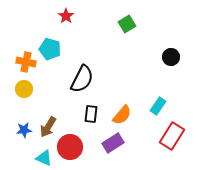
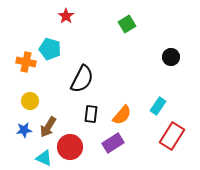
yellow circle: moved 6 px right, 12 px down
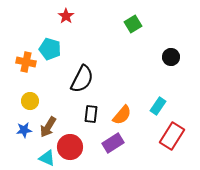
green square: moved 6 px right
cyan triangle: moved 3 px right
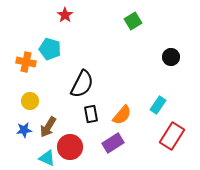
red star: moved 1 px left, 1 px up
green square: moved 3 px up
black semicircle: moved 5 px down
cyan rectangle: moved 1 px up
black rectangle: rotated 18 degrees counterclockwise
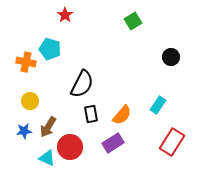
blue star: moved 1 px down
red rectangle: moved 6 px down
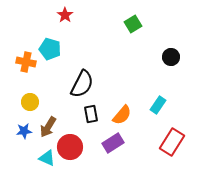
green square: moved 3 px down
yellow circle: moved 1 px down
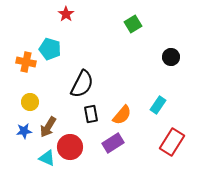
red star: moved 1 px right, 1 px up
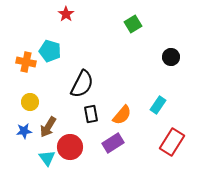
cyan pentagon: moved 2 px down
cyan triangle: rotated 30 degrees clockwise
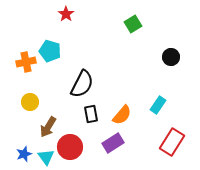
orange cross: rotated 24 degrees counterclockwise
blue star: moved 23 px down; rotated 14 degrees counterclockwise
cyan triangle: moved 1 px left, 1 px up
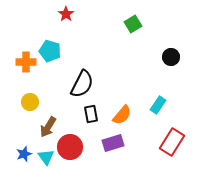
orange cross: rotated 12 degrees clockwise
purple rectangle: rotated 15 degrees clockwise
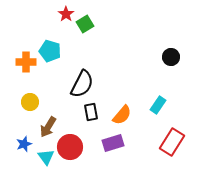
green square: moved 48 px left
black rectangle: moved 2 px up
blue star: moved 10 px up
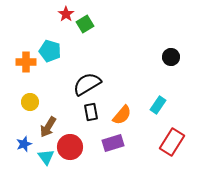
black semicircle: moved 5 px right; rotated 148 degrees counterclockwise
